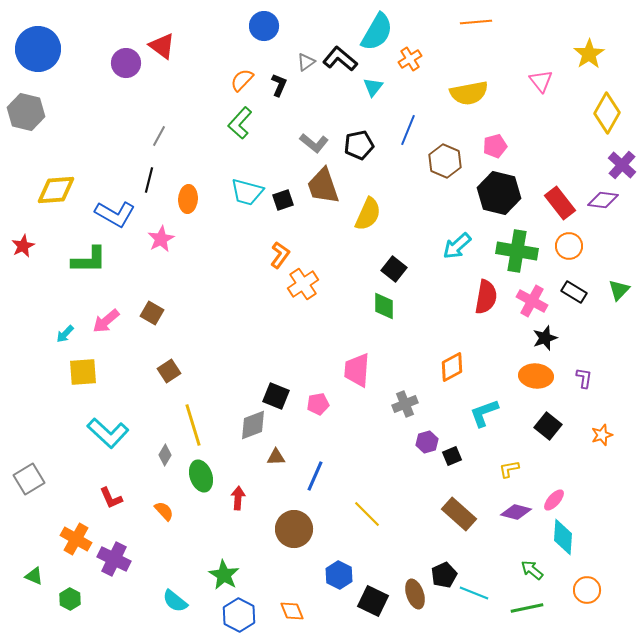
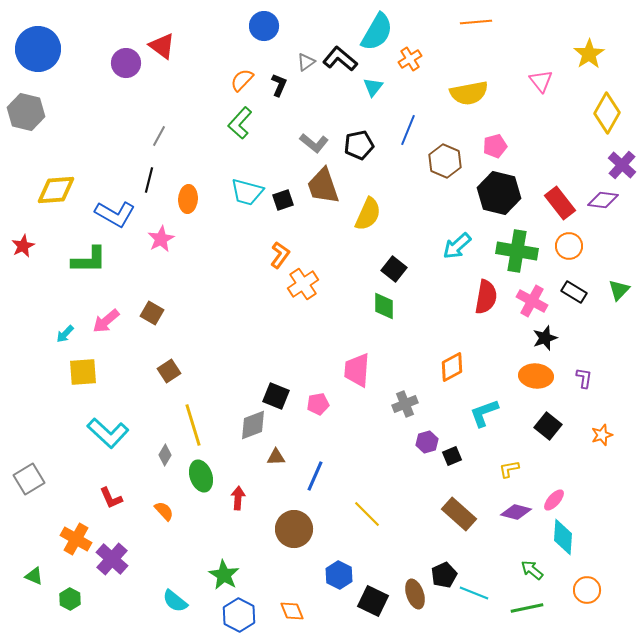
purple cross at (114, 559): moved 2 px left; rotated 16 degrees clockwise
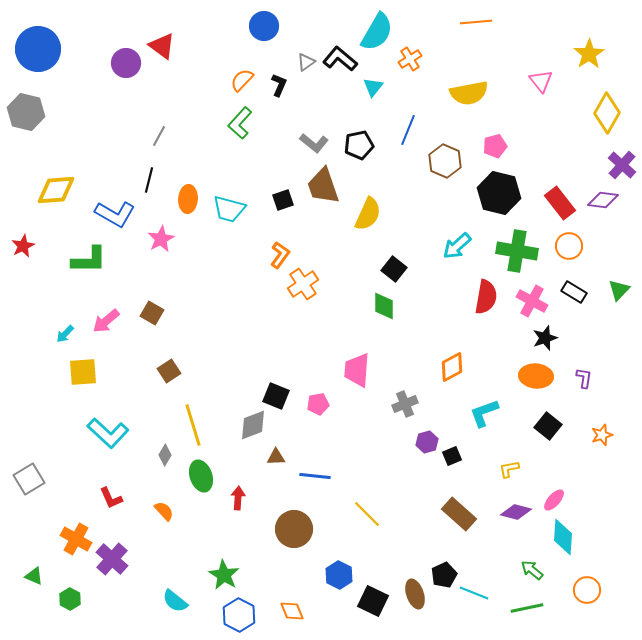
cyan trapezoid at (247, 192): moved 18 px left, 17 px down
blue line at (315, 476): rotated 72 degrees clockwise
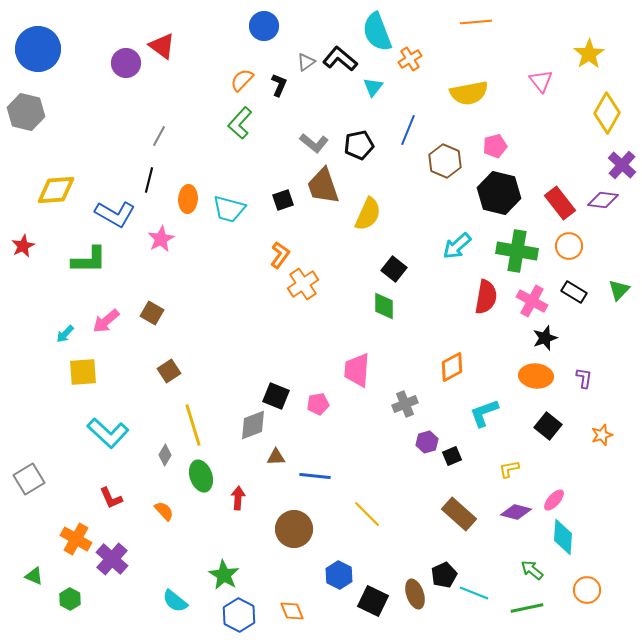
cyan semicircle at (377, 32): rotated 129 degrees clockwise
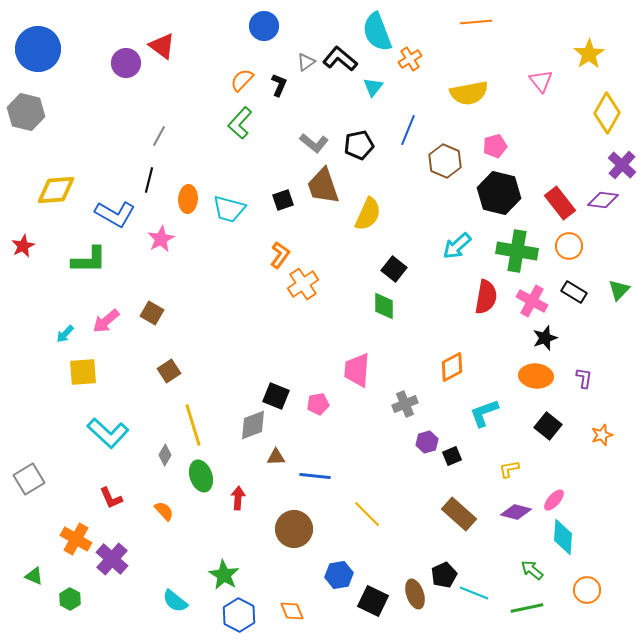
blue hexagon at (339, 575): rotated 24 degrees clockwise
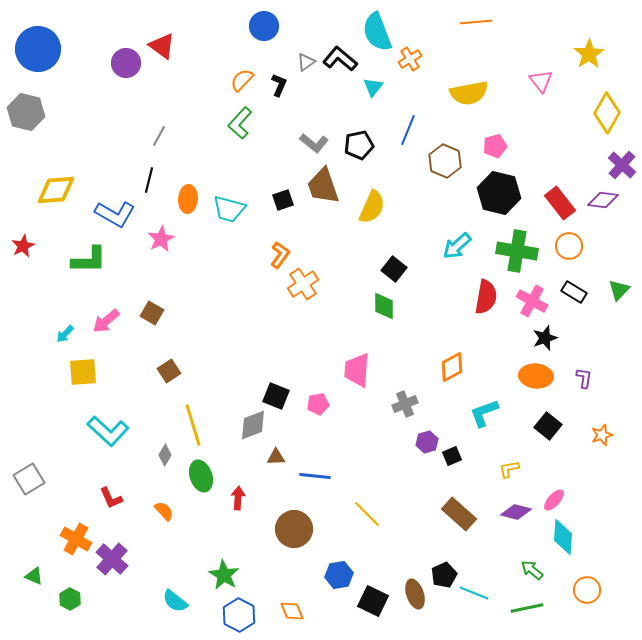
yellow semicircle at (368, 214): moved 4 px right, 7 px up
cyan L-shape at (108, 433): moved 2 px up
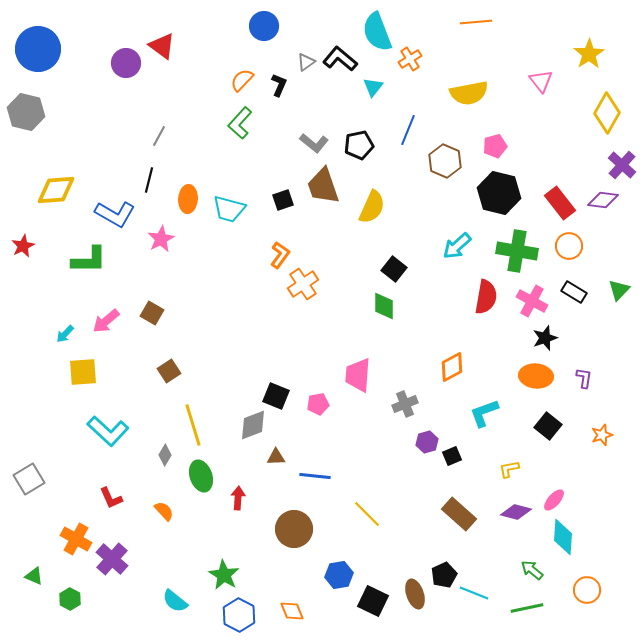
pink trapezoid at (357, 370): moved 1 px right, 5 px down
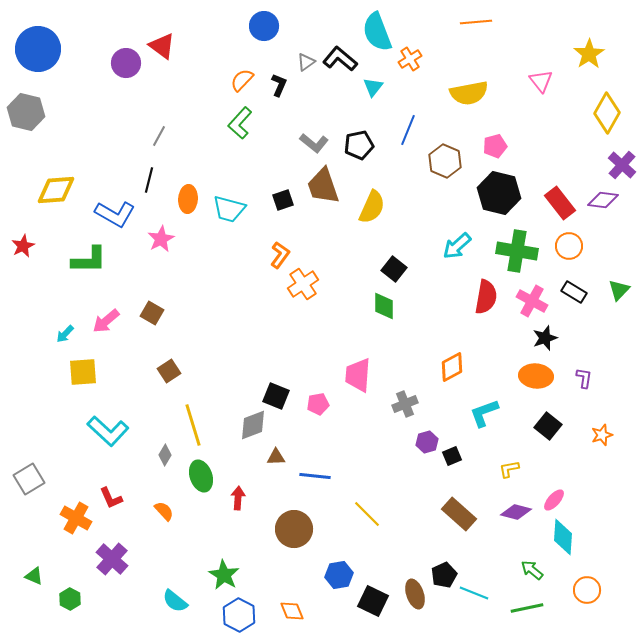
orange cross at (76, 539): moved 21 px up
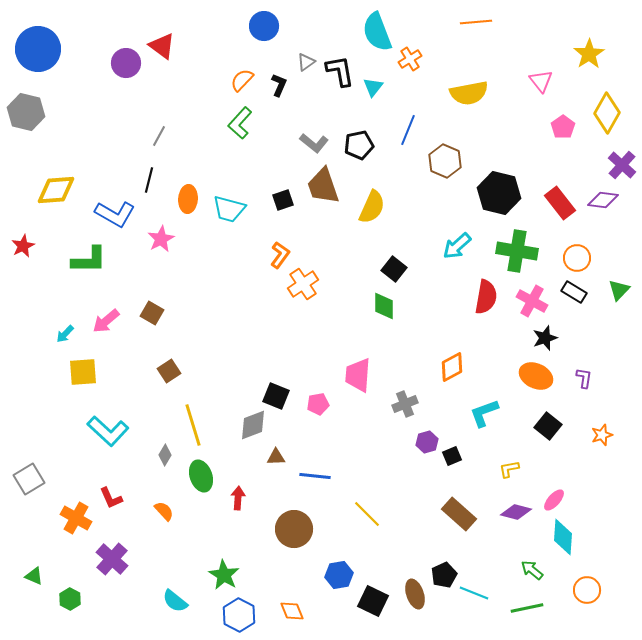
black L-shape at (340, 59): moved 12 px down; rotated 40 degrees clockwise
pink pentagon at (495, 146): moved 68 px right, 19 px up; rotated 20 degrees counterclockwise
orange circle at (569, 246): moved 8 px right, 12 px down
orange ellipse at (536, 376): rotated 20 degrees clockwise
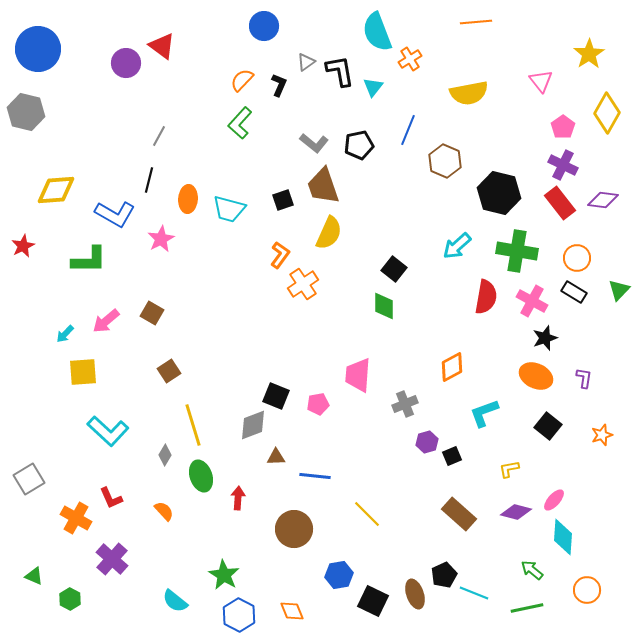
purple cross at (622, 165): moved 59 px left; rotated 16 degrees counterclockwise
yellow semicircle at (372, 207): moved 43 px left, 26 px down
